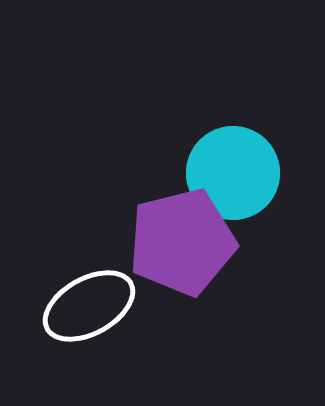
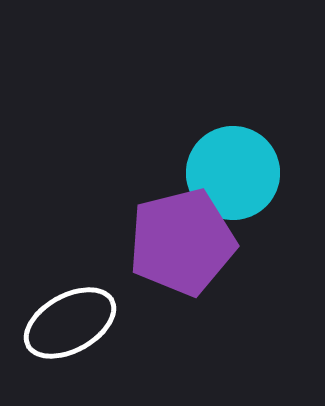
white ellipse: moved 19 px left, 17 px down
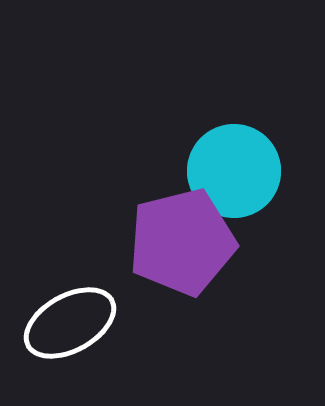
cyan circle: moved 1 px right, 2 px up
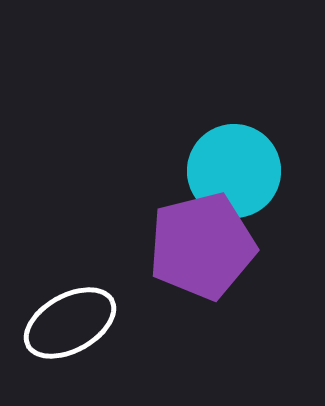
purple pentagon: moved 20 px right, 4 px down
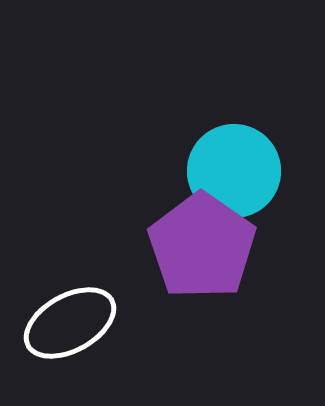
purple pentagon: rotated 23 degrees counterclockwise
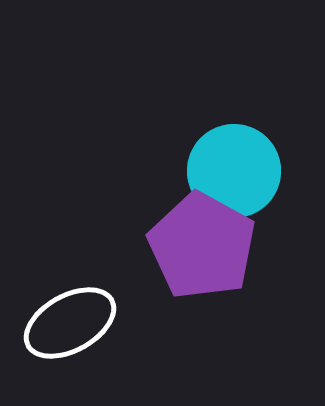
purple pentagon: rotated 6 degrees counterclockwise
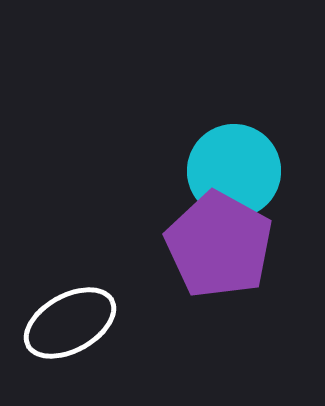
purple pentagon: moved 17 px right, 1 px up
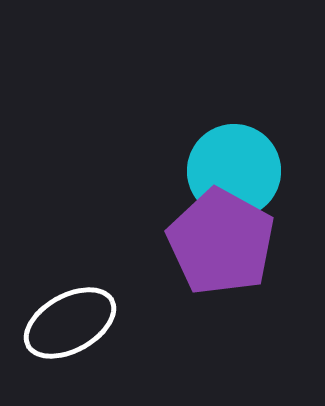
purple pentagon: moved 2 px right, 3 px up
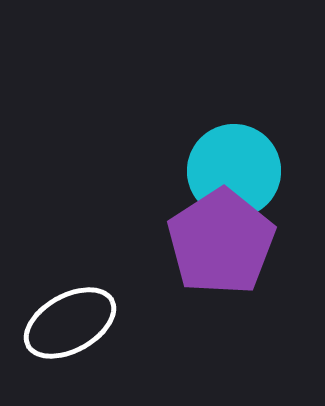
purple pentagon: rotated 10 degrees clockwise
